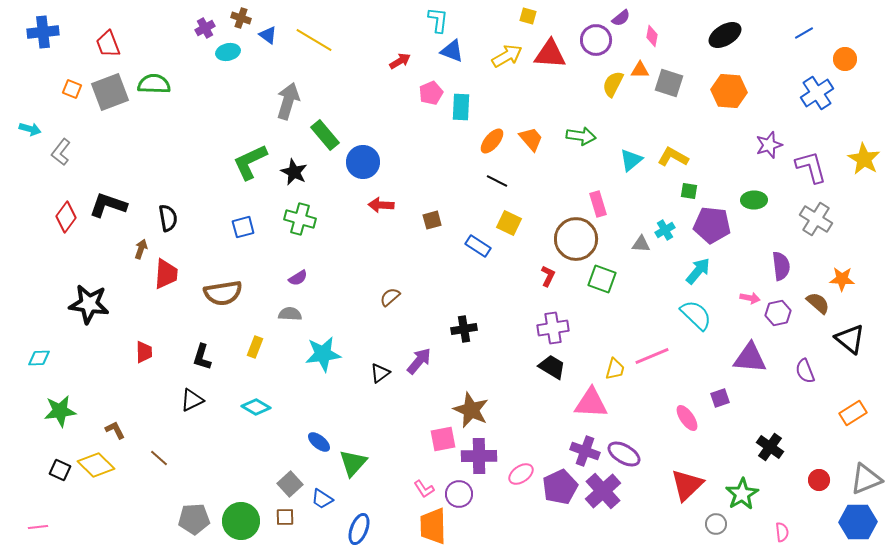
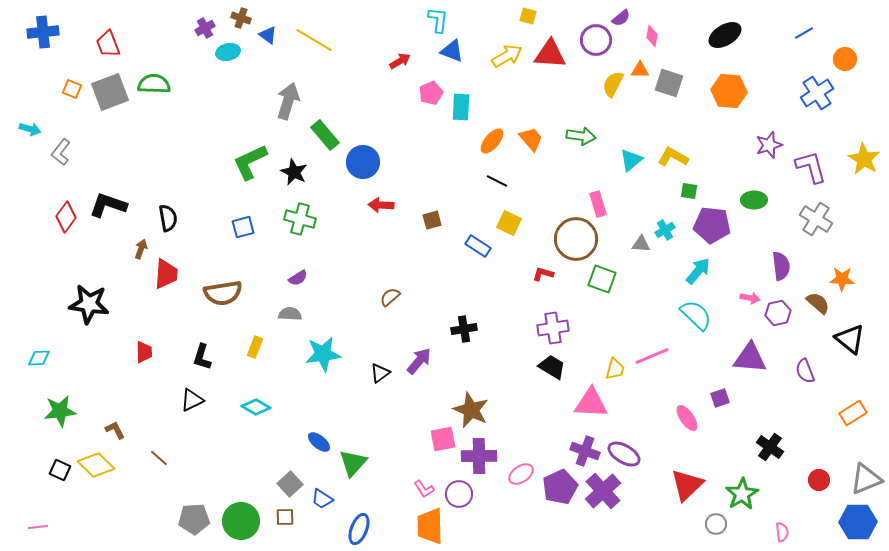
red L-shape at (548, 276): moved 5 px left, 2 px up; rotated 100 degrees counterclockwise
orange trapezoid at (433, 526): moved 3 px left
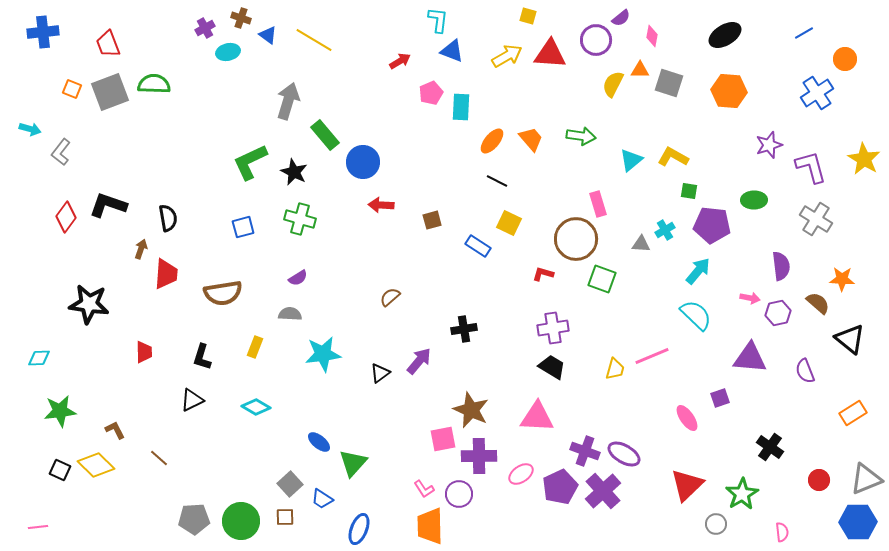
pink triangle at (591, 403): moved 54 px left, 14 px down
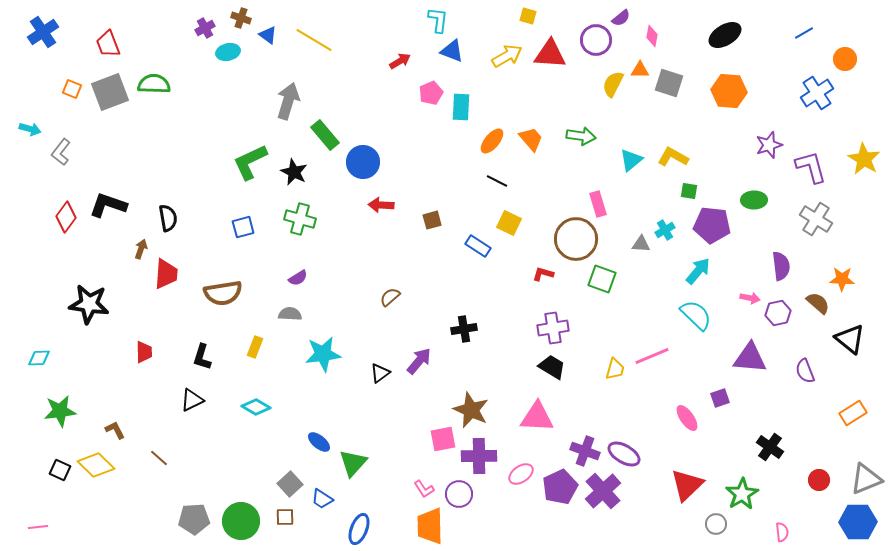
blue cross at (43, 32): rotated 28 degrees counterclockwise
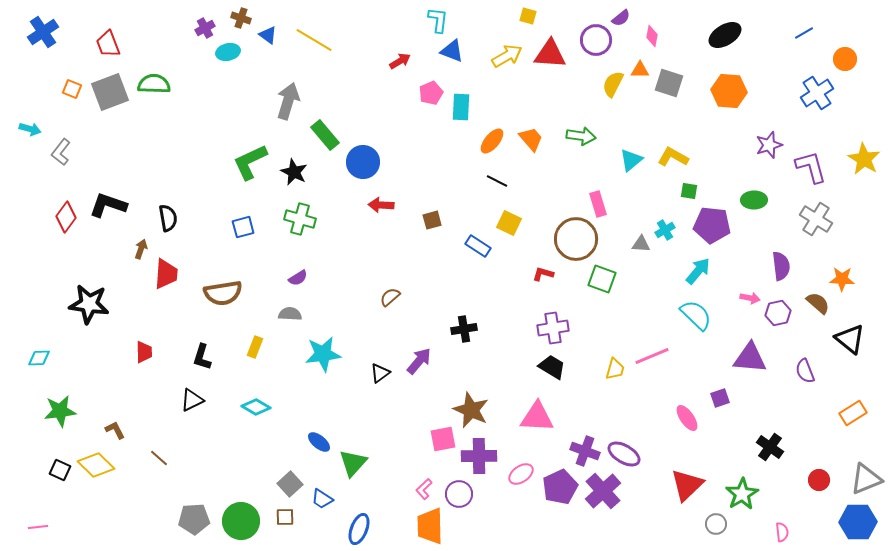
pink L-shape at (424, 489): rotated 80 degrees clockwise
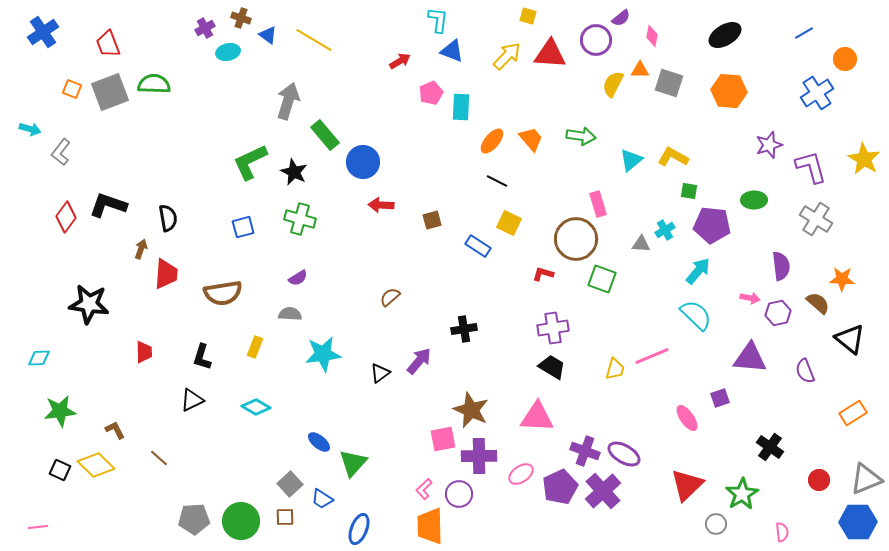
yellow arrow at (507, 56): rotated 16 degrees counterclockwise
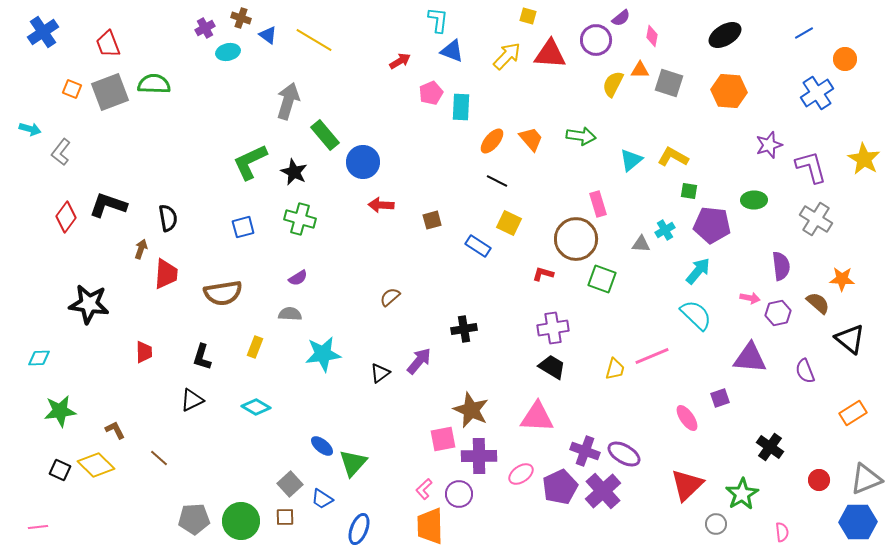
blue ellipse at (319, 442): moved 3 px right, 4 px down
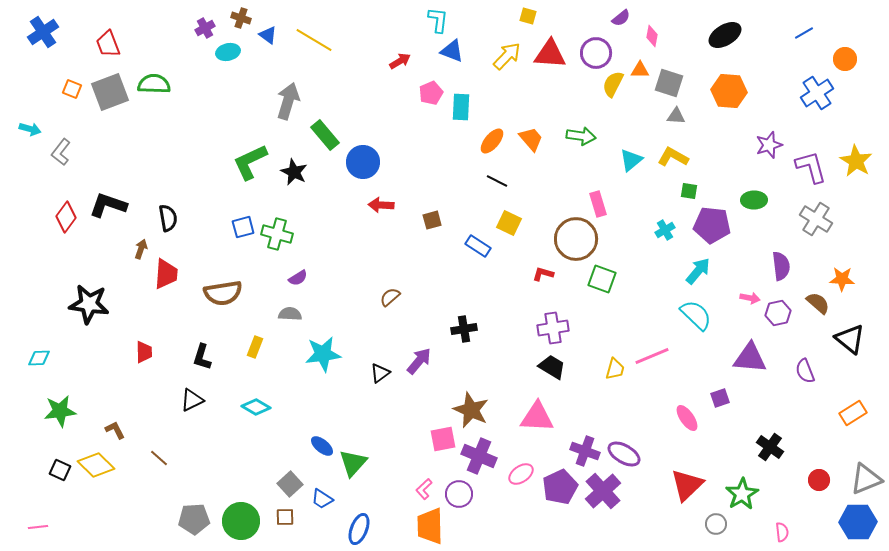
purple circle at (596, 40): moved 13 px down
yellow star at (864, 159): moved 8 px left, 2 px down
green cross at (300, 219): moved 23 px left, 15 px down
gray triangle at (641, 244): moved 35 px right, 128 px up
purple cross at (479, 456): rotated 24 degrees clockwise
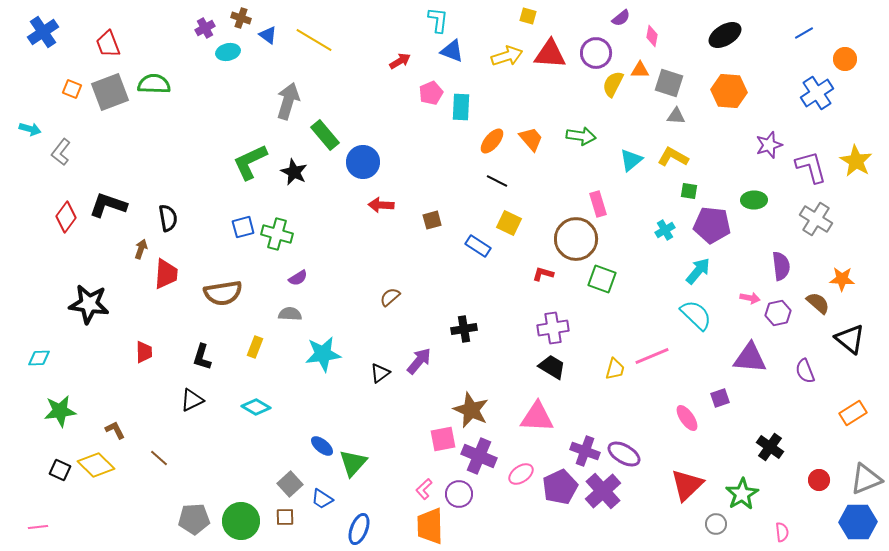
yellow arrow at (507, 56): rotated 28 degrees clockwise
